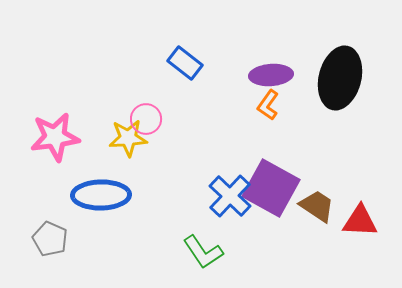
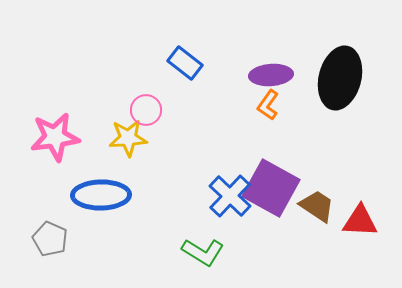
pink circle: moved 9 px up
green L-shape: rotated 24 degrees counterclockwise
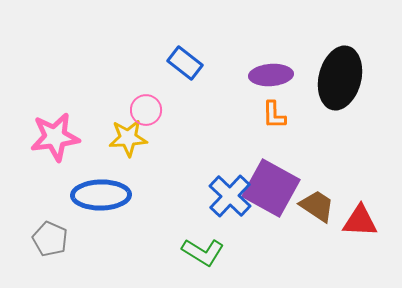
orange L-shape: moved 6 px right, 10 px down; rotated 36 degrees counterclockwise
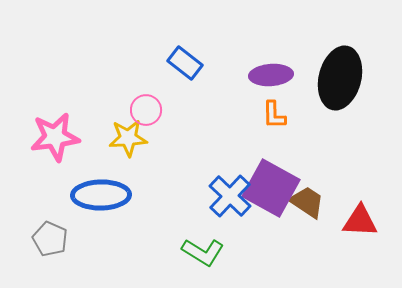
brown trapezoid: moved 10 px left, 4 px up
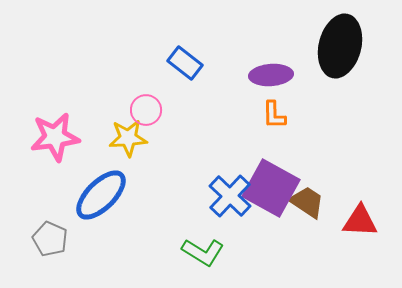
black ellipse: moved 32 px up
blue ellipse: rotated 44 degrees counterclockwise
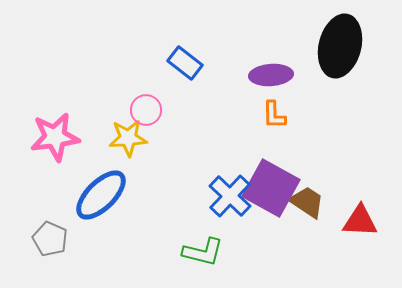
green L-shape: rotated 18 degrees counterclockwise
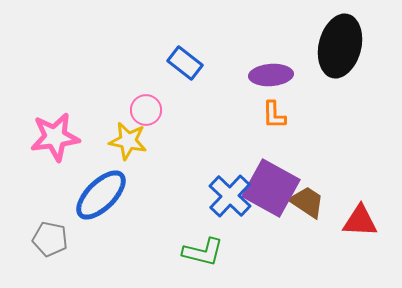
yellow star: moved 3 px down; rotated 15 degrees clockwise
gray pentagon: rotated 12 degrees counterclockwise
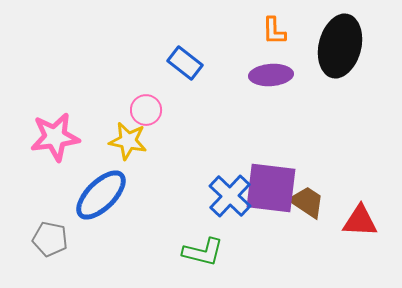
orange L-shape: moved 84 px up
purple square: rotated 22 degrees counterclockwise
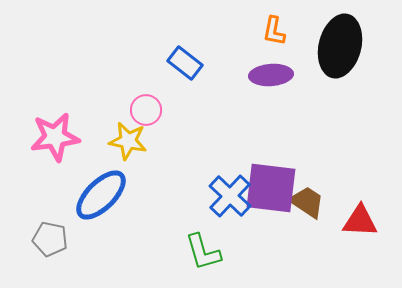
orange L-shape: rotated 12 degrees clockwise
green L-shape: rotated 60 degrees clockwise
